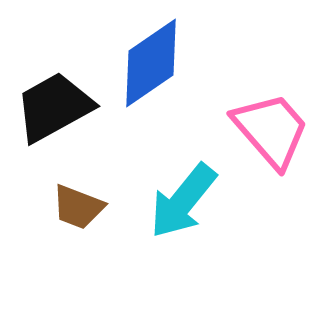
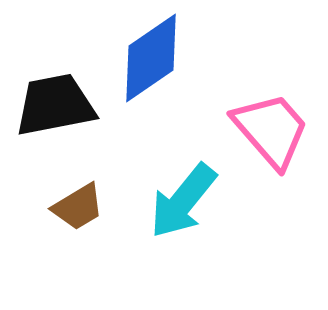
blue diamond: moved 5 px up
black trapezoid: moved 1 px right, 2 px up; rotated 18 degrees clockwise
brown trapezoid: rotated 52 degrees counterclockwise
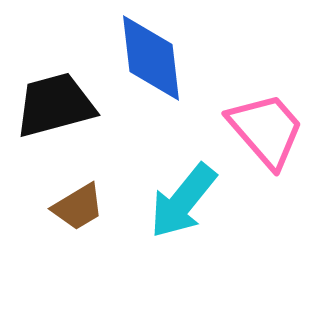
blue diamond: rotated 62 degrees counterclockwise
black trapezoid: rotated 4 degrees counterclockwise
pink trapezoid: moved 5 px left
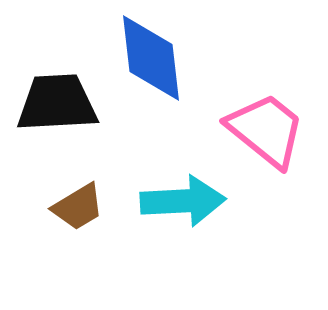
black trapezoid: moved 2 px right, 2 px up; rotated 12 degrees clockwise
pink trapezoid: rotated 10 degrees counterclockwise
cyan arrow: rotated 132 degrees counterclockwise
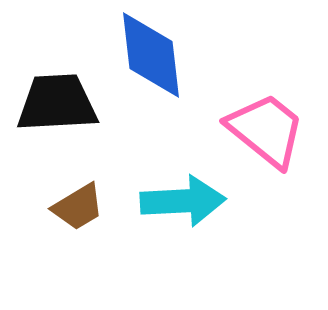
blue diamond: moved 3 px up
